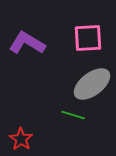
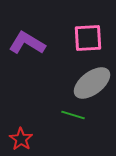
gray ellipse: moved 1 px up
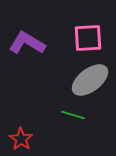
gray ellipse: moved 2 px left, 3 px up
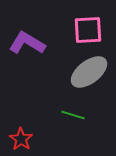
pink square: moved 8 px up
gray ellipse: moved 1 px left, 8 px up
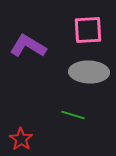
purple L-shape: moved 1 px right, 3 px down
gray ellipse: rotated 39 degrees clockwise
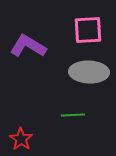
green line: rotated 20 degrees counterclockwise
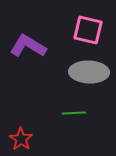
pink square: rotated 16 degrees clockwise
green line: moved 1 px right, 2 px up
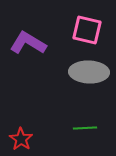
pink square: moved 1 px left
purple L-shape: moved 3 px up
green line: moved 11 px right, 15 px down
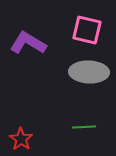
green line: moved 1 px left, 1 px up
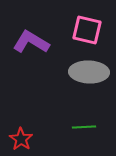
purple L-shape: moved 3 px right, 1 px up
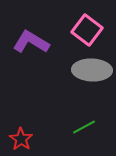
pink square: rotated 24 degrees clockwise
gray ellipse: moved 3 px right, 2 px up
green line: rotated 25 degrees counterclockwise
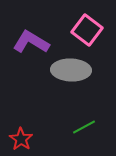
gray ellipse: moved 21 px left
